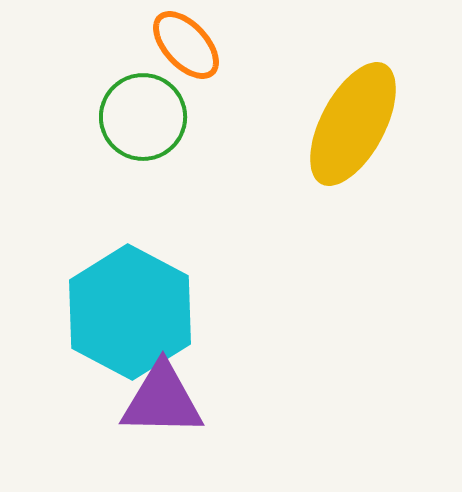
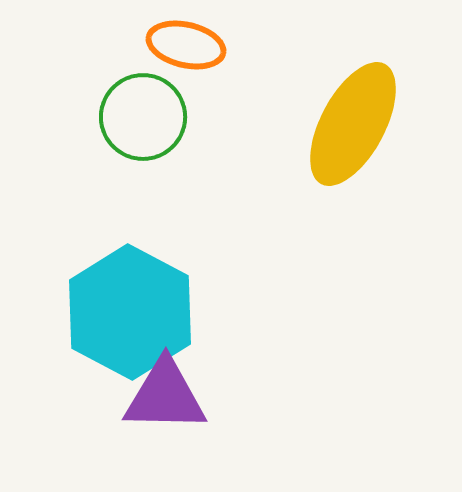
orange ellipse: rotated 34 degrees counterclockwise
purple triangle: moved 3 px right, 4 px up
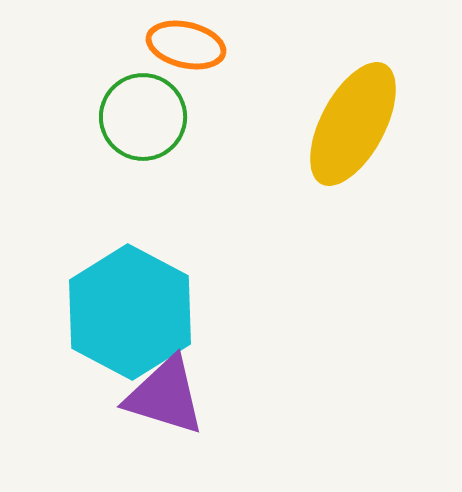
purple triangle: rotated 16 degrees clockwise
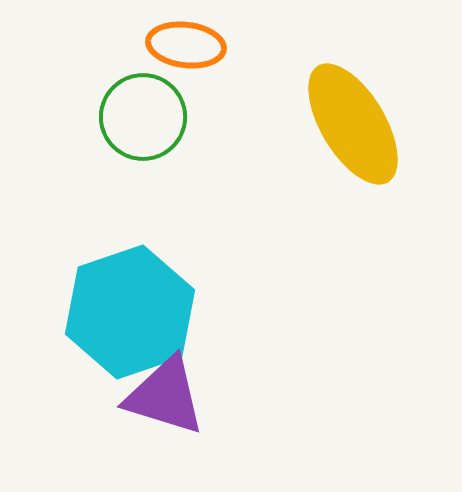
orange ellipse: rotated 6 degrees counterclockwise
yellow ellipse: rotated 59 degrees counterclockwise
cyan hexagon: rotated 13 degrees clockwise
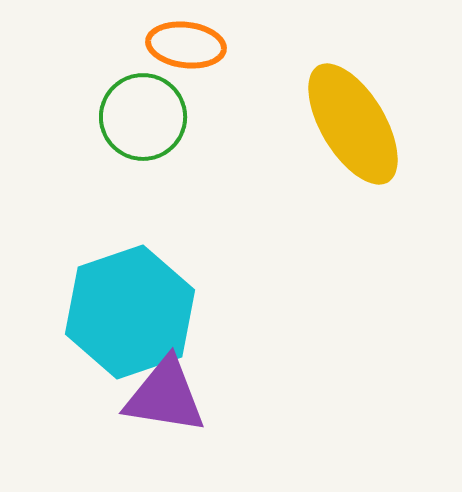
purple triangle: rotated 8 degrees counterclockwise
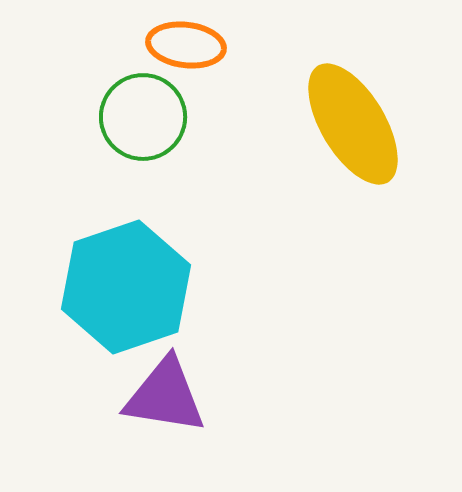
cyan hexagon: moved 4 px left, 25 px up
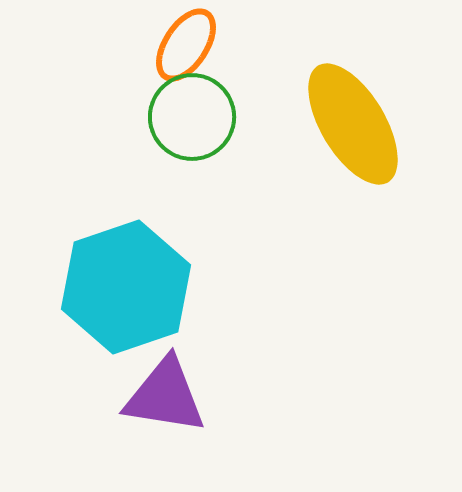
orange ellipse: rotated 64 degrees counterclockwise
green circle: moved 49 px right
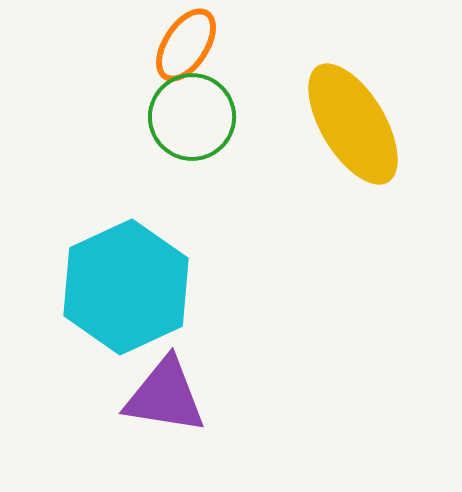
cyan hexagon: rotated 6 degrees counterclockwise
